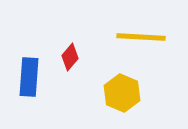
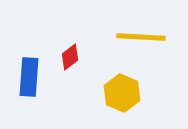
red diamond: rotated 12 degrees clockwise
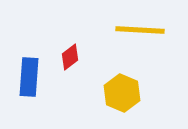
yellow line: moved 1 px left, 7 px up
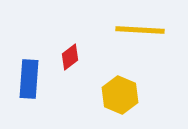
blue rectangle: moved 2 px down
yellow hexagon: moved 2 px left, 2 px down
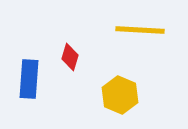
red diamond: rotated 36 degrees counterclockwise
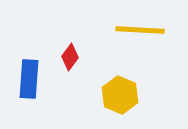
red diamond: rotated 20 degrees clockwise
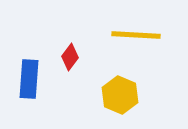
yellow line: moved 4 px left, 5 px down
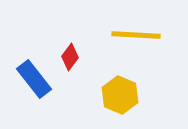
blue rectangle: moved 5 px right; rotated 42 degrees counterclockwise
